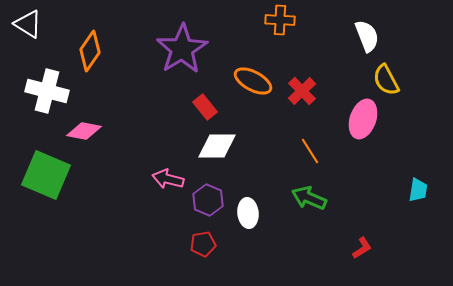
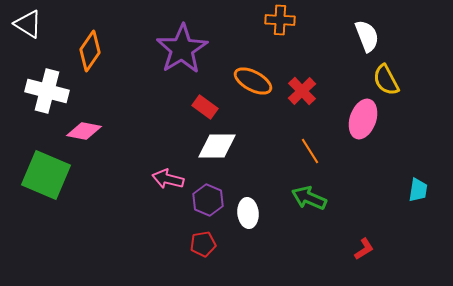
red rectangle: rotated 15 degrees counterclockwise
red L-shape: moved 2 px right, 1 px down
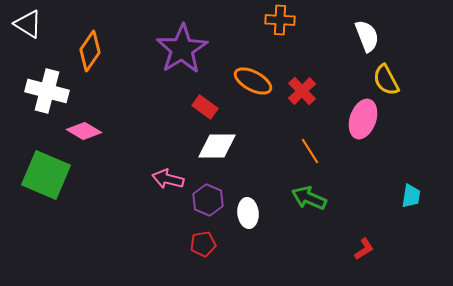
pink diamond: rotated 20 degrees clockwise
cyan trapezoid: moved 7 px left, 6 px down
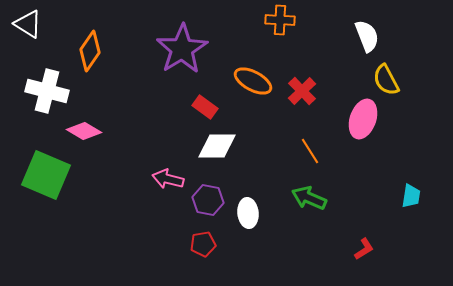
purple hexagon: rotated 12 degrees counterclockwise
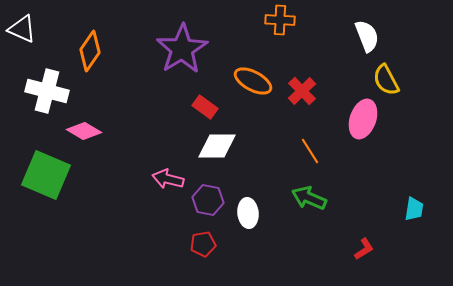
white triangle: moved 6 px left, 5 px down; rotated 8 degrees counterclockwise
cyan trapezoid: moved 3 px right, 13 px down
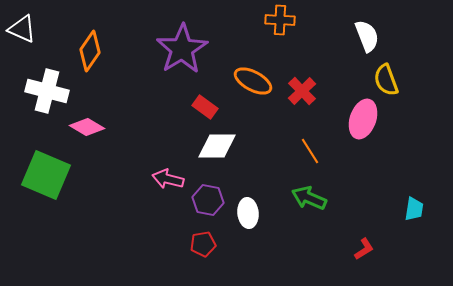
yellow semicircle: rotated 8 degrees clockwise
pink diamond: moved 3 px right, 4 px up
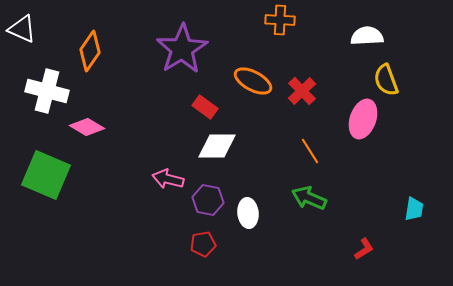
white semicircle: rotated 72 degrees counterclockwise
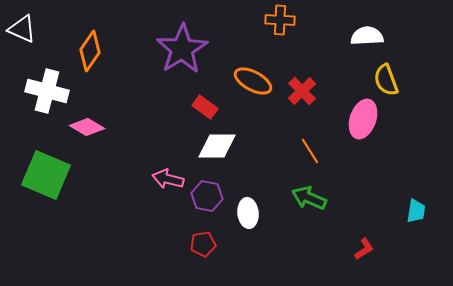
purple hexagon: moved 1 px left, 4 px up
cyan trapezoid: moved 2 px right, 2 px down
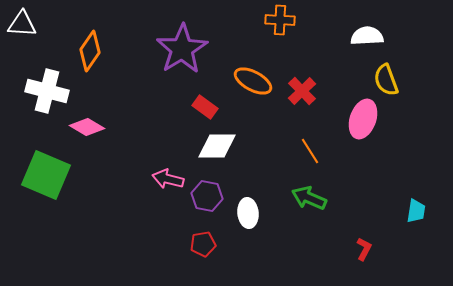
white triangle: moved 5 px up; rotated 20 degrees counterclockwise
red L-shape: rotated 30 degrees counterclockwise
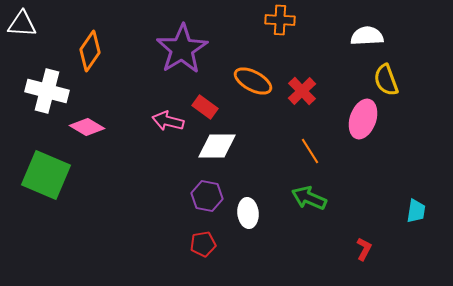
pink arrow: moved 58 px up
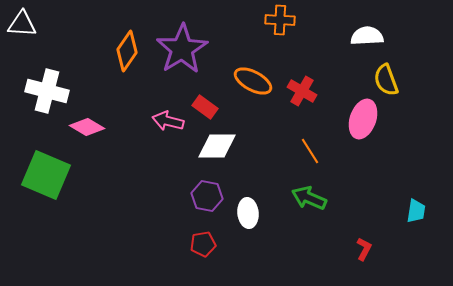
orange diamond: moved 37 px right
red cross: rotated 16 degrees counterclockwise
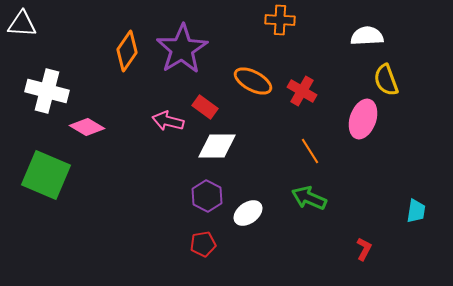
purple hexagon: rotated 16 degrees clockwise
white ellipse: rotated 60 degrees clockwise
